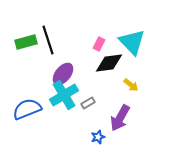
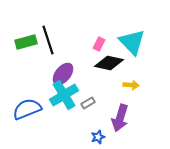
black diamond: rotated 20 degrees clockwise
yellow arrow: rotated 35 degrees counterclockwise
purple arrow: rotated 12 degrees counterclockwise
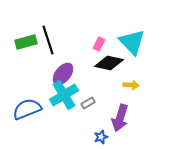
blue star: moved 3 px right
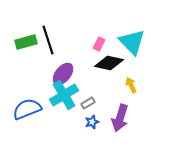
yellow arrow: rotated 119 degrees counterclockwise
blue star: moved 9 px left, 15 px up
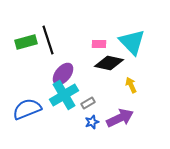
pink rectangle: rotated 64 degrees clockwise
purple arrow: rotated 132 degrees counterclockwise
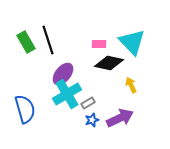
green rectangle: rotated 75 degrees clockwise
cyan cross: moved 3 px right, 1 px up
blue semicircle: moved 2 px left; rotated 96 degrees clockwise
blue star: moved 2 px up
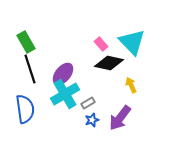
black line: moved 18 px left, 29 px down
pink rectangle: moved 2 px right; rotated 48 degrees clockwise
cyan cross: moved 2 px left
blue semicircle: rotated 8 degrees clockwise
purple arrow: rotated 152 degrees clockwise
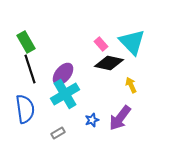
gray rectangle: moved 30 px left, 30 px down
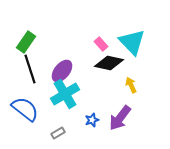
green rectangle: rotated 65 degrees clockwise
purple ellipse: moved 1 px left, 3 px up
blue semicircle: rotated 44 degrees counterclockwise
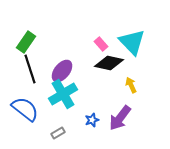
cyan cross: moved 2 px left
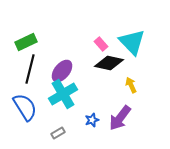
green rectangle: rotated 30 degrees clockwise
black line: rotated 32 degrees clockwise
blue semicircle: moved 2 px up; rotated 20 degrees clockwise
